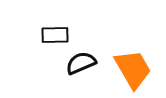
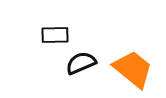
orange trapezoid: rotated 21 degrees counterclockwise
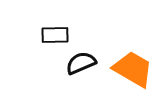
orange trapezoid: rotated 9 degrees counterclockwise
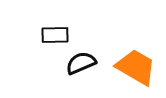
orange trapezoid: moved 3 px right, 2 px up
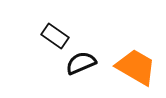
black rectangle: moved 1 px down; rotated 36 degrees clockwise
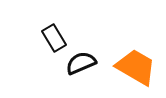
black rectangle: moved 1 px left, 2 px down; rotated 24 degrees clockwise
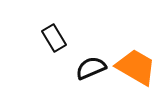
black semicircle: moved 10 px right, 5 px down
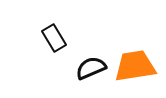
orange trapezoid: moved 1 px left, 1 px up; rotated 39 degrees counterclockwise
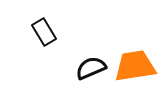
black rectangle: moved 10 px left, 6 px up
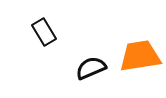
orange trapezoid: moved 5 px right, 10 px up
